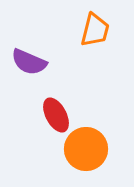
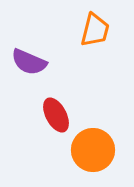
orange circle: moved 7 px right, 1 px down
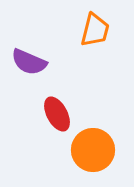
red ellipse: moved 1 px right, 1 px up
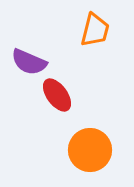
red ellipse: moved 19 px up; rotated 8 degrees counterclockwise
orange circle: moved 3 px left
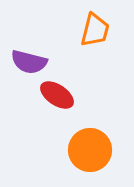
purple semicircle: rotated 9 degrees counterclockwise
red ellipse: rotated 20 degrees counterclockwise
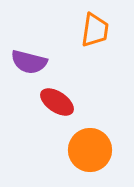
orange trapezoid: rotated 6 degrees counterclockwise
red ellipse: moved 7 px down
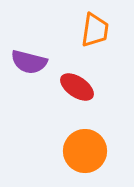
red ellipse: moved 20 px right, 15 px up
orange circle: moved 5 px left, 1 px down
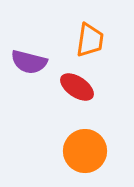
orange trapezoid: moved 5 px left, 10 px down
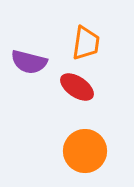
orange trapezoid: moved 4 px left, 3 px down
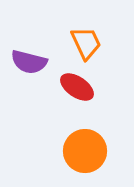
orange trapezoid: rotated 33 degrees counterclockwise
